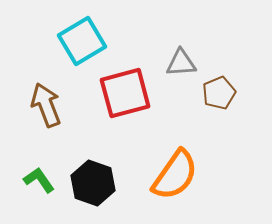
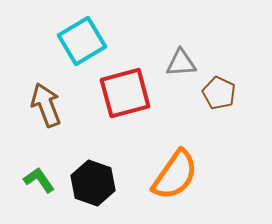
brown pentagon: rotated 24 degrees counterclockwise
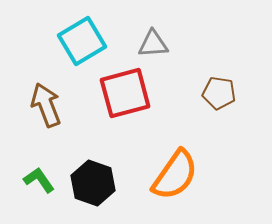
gray triangle: moved 28 px left, 19 px up
brown pentagon: rotated 16 degrees counterclockwise
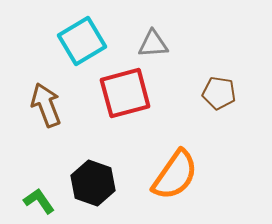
green L-shape: moved 21 px down
